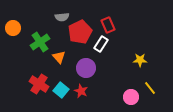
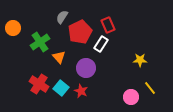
gray semicircle: rotated 128 degrees clockwise
cyan square: moved 2 px up
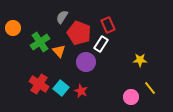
red pentagon: moved 1 px left, 1 px down; rotated 25 degrees counterclockwise
orange triangle: moved 6 px up
purple circle: moved 6 px up
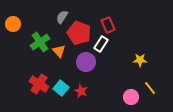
orange circle: moved 4 px up
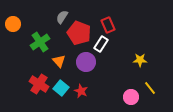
orange triangle: moved 10 px down
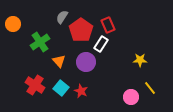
red pentagon: moved 2 px right, 3 px up; rotated 15 degrees clockwise
red cross: moved 4 px left, 1 px down
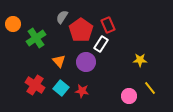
green cross: moved 4 px left, 4 px up
red star: moved 1 px right; rotated 16 degrees counterclockwise
pink circle: moved 2 px left, 1 px up
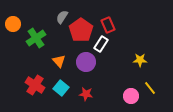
red star: moved 4 px right, 3 px down
pink circle: moved 2 px right
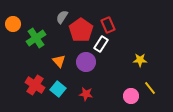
cyan square: moved 3 px left, 1 px down
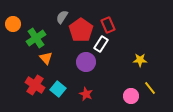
orange triangle: moved 13 px left, 3 px up
red star: rotated 16 degrees clockwise
